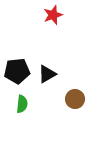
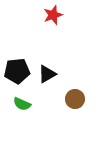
green semicircle: rotated 108 degrees clockwise
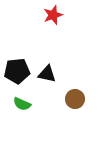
black triangle: rotated 42 degrees clockwise
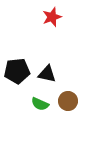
red star: moved 1 px left, 2 px down
brown circle: moved 7 px left, 2 px down
green semicircle: moved 18 px right
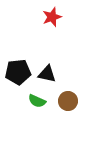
black pentagon: moved 1 px right, 1 px down
green semicircle: moved 3 px left, 3 px up
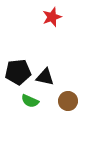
black triangle: moved 2 px left, 3 px down
green semicircle: moved 7 px left
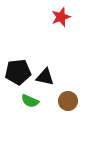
red star: moved 9 px right
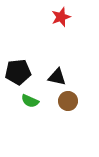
black triangle: moved 12 px right
